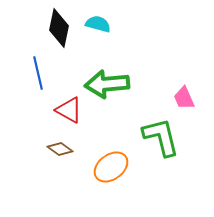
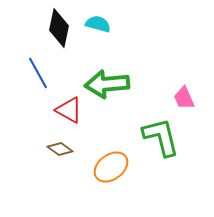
blue line: rotated 16 degrees counterclockwise
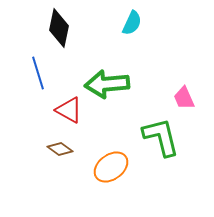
cyan semicircle: moved 34 px right, 1 px up; rotated 100 degrees clockwise
blue line: rotated 12 degrees clockwise
